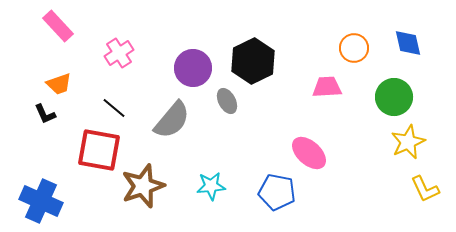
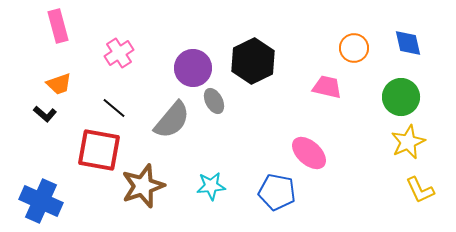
pink rectangle: rotated 28 degrees clockwise
pink trapezoid: rotated 16 degrees clockwise
green circle: moved 7 px right
gray ellipse: moved 13 px left
black L-shape: rotated 25 degrees counterclockwise
yellow L-shape: moved 5 px left, 1 px down
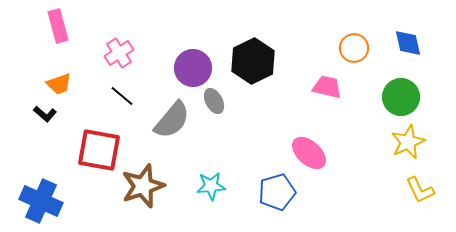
black line: moved 8 px right, 12 px up
blue pentagon: rotated 27 degrees counterclockwise
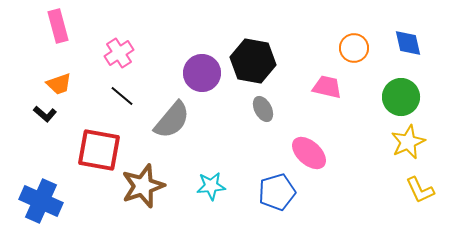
black hexagon: rotated 24 degrees counterclockwise
purple circle: moved 9 px right, 5 px down
gray ellipse: moved 49 px right, 8 px down
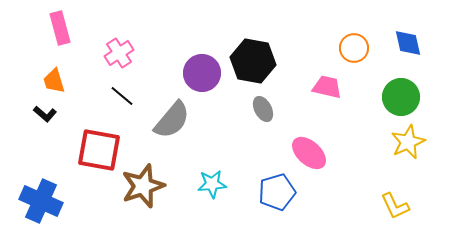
pink rectangle: moved 2 px right, 2 px down
orange trapezoid: moved 5 px left, 3 px up; rotated 92 degrees clockwise
cyan star: moved 1 px right, 2 px up
yellow L-shape: moved 25 px left, 16 px down
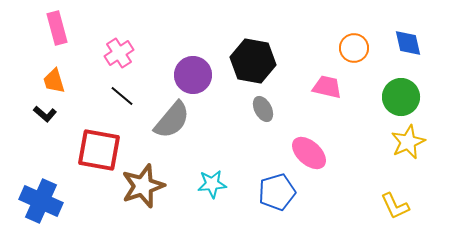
pink rectangle: moved 3 px left
purple circle: moved 9 px left, 2 px down
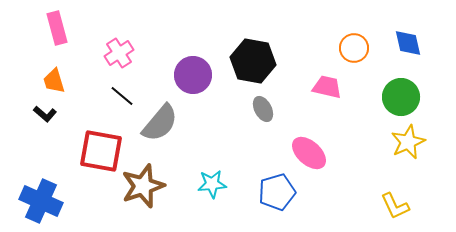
gray semicircle: moved 12 px left, 3 px down
red square: moved 2 px right, 1 px down
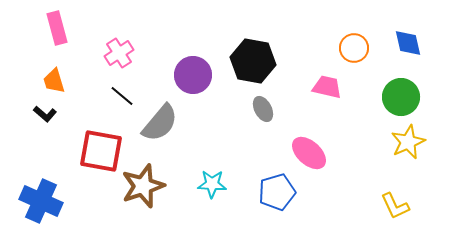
cyan star: rotated 8 degrees clockwise
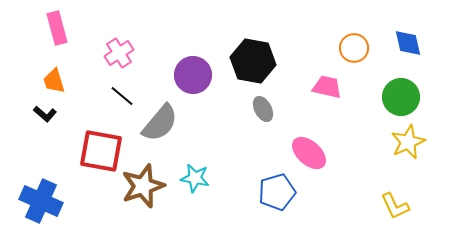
cyan star: moved 17 px left, 6 px up; rotated 8 degrees clockwise
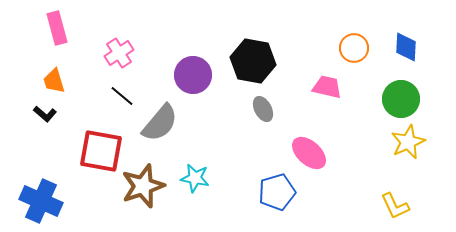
blue diamond: moved 2 px left, 4 px down; rotated 16 degrees clockwise
green circle: moved 2 px down
